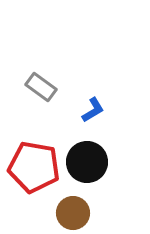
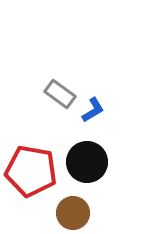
gray rectangle: moved 19 px right, 7 px down
red pentagon: moved 3 px left, 4 px down
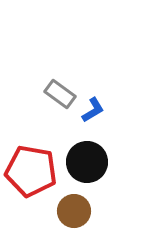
brown circle: moved 1 px right, 2 px up
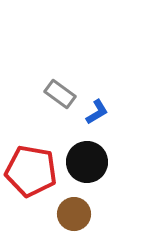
blue L-shape: moved 4 px right, 2 px down
brown circle: moved 3 px down
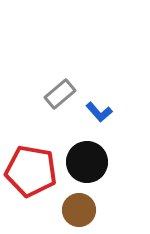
gray rectangle: rotated 76 degrees counterclockwise
blue L-shape: moved 2 px right; rotated 80 degrees clockwise
brown circle: moved 5 px right, 4 px up
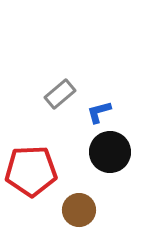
blue L-shape: rotated 116 degrees clockwise
black circle: moved 23 px right, 10 px up
red pentagon: rotated 12 degrees counterclockwise
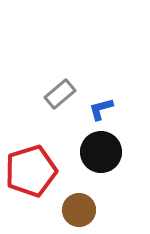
blue L-shape: moved 2 px right, 3 px up
black circle: moved 9 px left
red pentagon: rotated 15 degrees counterclockwise
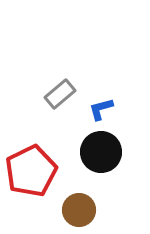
red pentagon: rotated 9 degrees counterclockwise
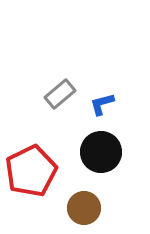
blue L-shape: moved 1 px right, 5 px up
brown circle: moved 5 px right, 2 px up
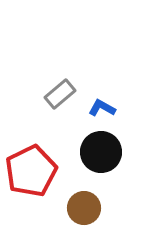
blue L-shape: moved 4 px down; rotated 44 degrees clockwise
